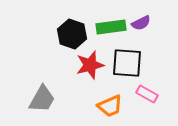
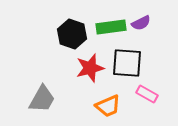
red star: moved 3 px down
orange trapezoid: moved 2 px left
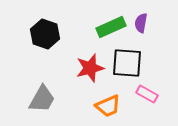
purple semicircle: rotated 126 degrees clockwise
green rectangle: rotated 16 degrees counterclockwise
black hexagon: moved 27 px left
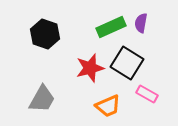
black square: rotated 28 degrees clockwise
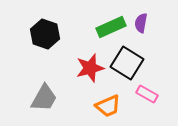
gray trapezoid: moved 2 px right, 1 px up
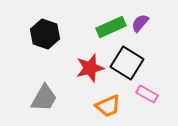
purple semicircle: moved 1 px left; rotated 30 degrees clockwise
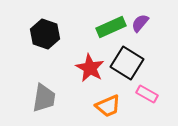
red star: rotated 28 degrees counterclockwise
gray trapezoid: rotated 20 degrees counterclockwise
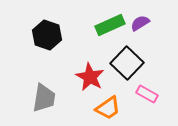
purple semicircle: rotated 18 degrees clockwise
green rectangle: moved 1 px left, 2 px up
black hexagon: moved 2 px right, 1 px down
black square: rotated 12 degrees clockwise
red star: moved 9 px down
orange trapezoid: moved 2 px down; rotated 12 degrees counterclockwise
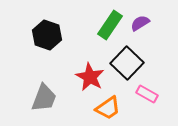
green rectangle: rotated 32 degrees counterclockwise
gray trapezoid: rotated 12 degrees clockwise
